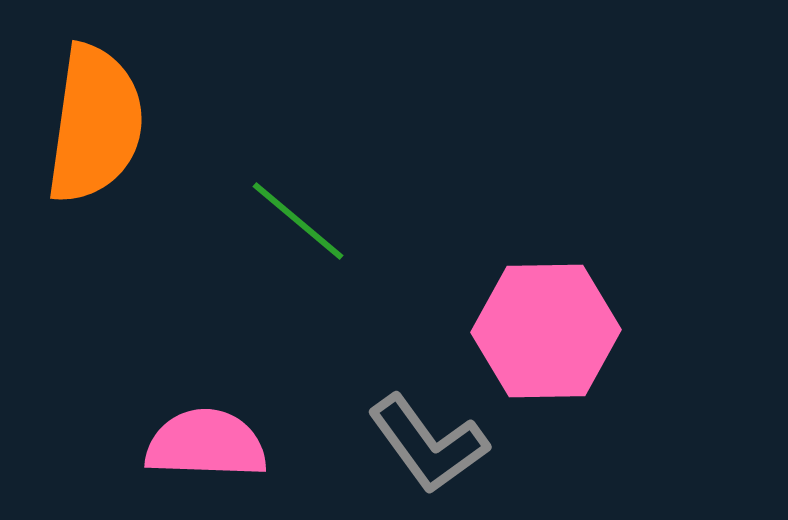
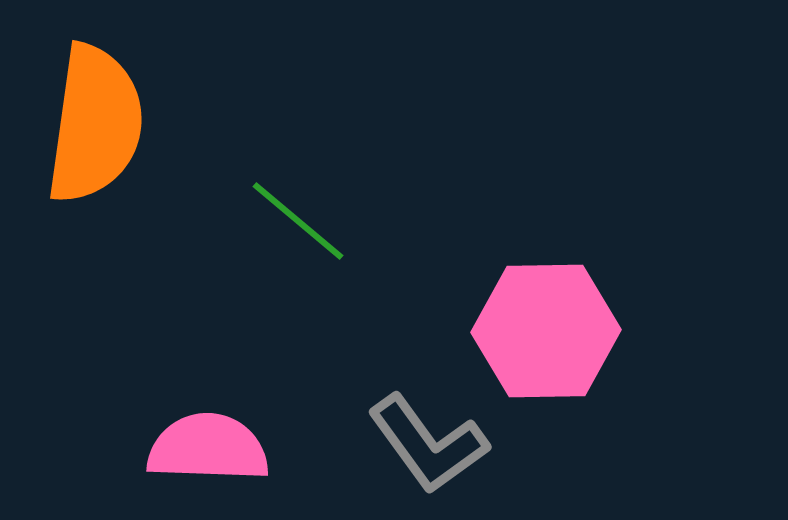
pink semicircle: moved 2 px right, 4 px down
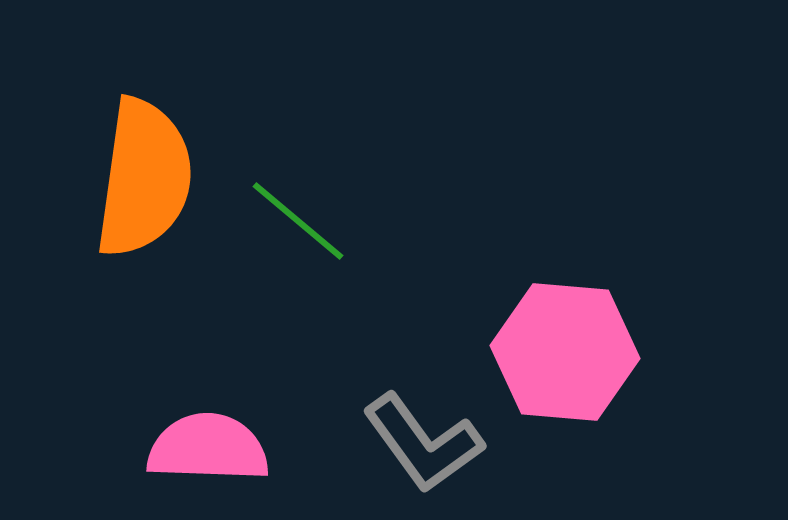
orange semicircle: moved 49 px right, 54 px down
pink hexagon: moved 19 px right, 21 px down; rotated 6 degrees clockwise
gray L-shape: moved 5 px left, 1 px up
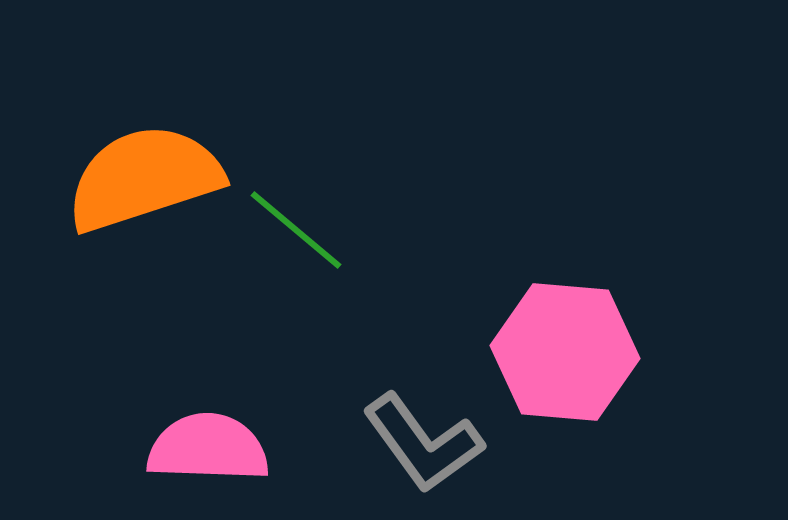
orange semicircle: rotated 116 degrees counterclockwise
green line: moved 2 px left, 9 px down
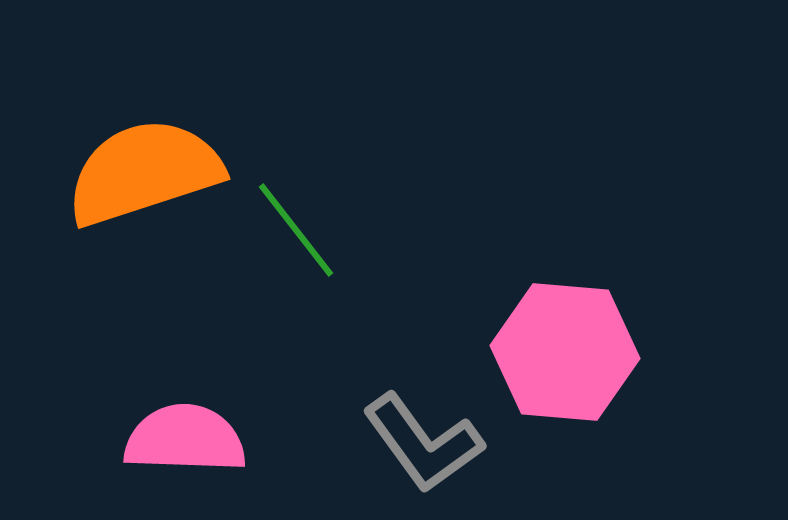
orange semicircle: moved 6 px up
green line: rotated 12 degrees clockwise
pink semicircle: moved 23 px left, 9 px up
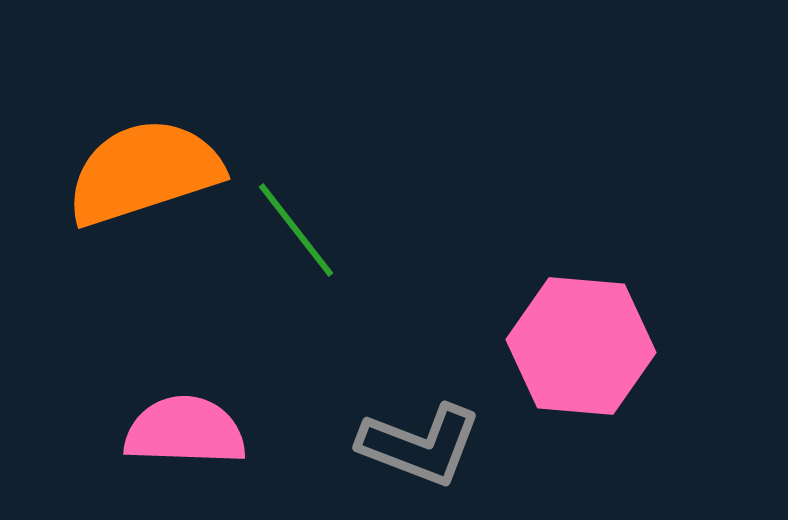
pink hexagon: moved 16 px right, 6 px up
pink semicircle: moved 8 px up
gray L-shape: moved 3 px left, 2 px down; rotated 33 degrees counterclockwise
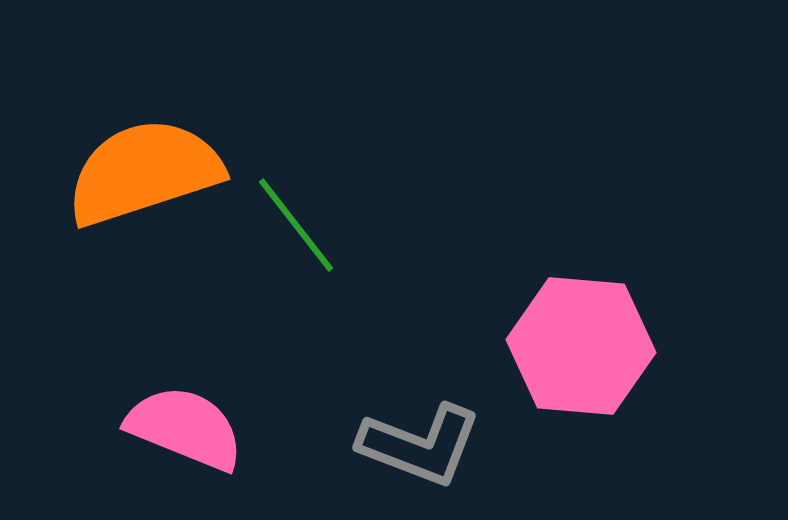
green line: moved 5 px up
pink semicircle: moved 3 px up; rotated 20 degrees clockwise
